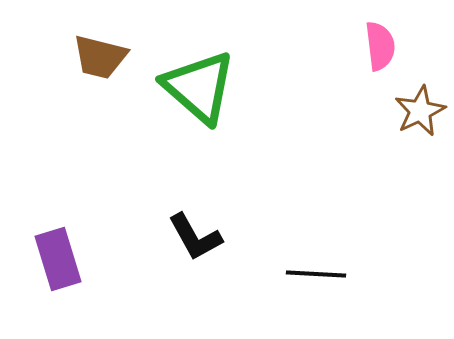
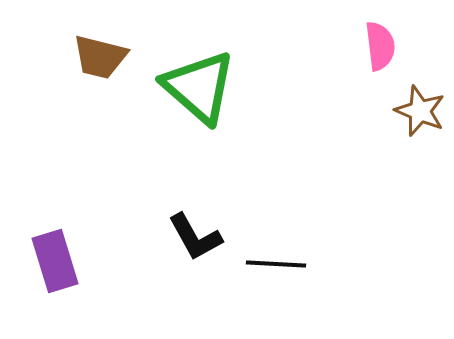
brown star: rotated 24 degrees counterclockwise
purple rectangle: moved 3 px left, 2 px down
black line: moved 40 px left, 10 px up
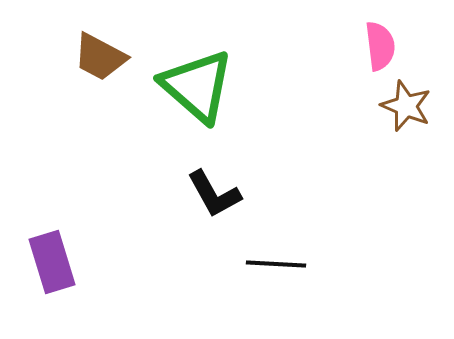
brown trapezoid: rotated 14 degrees clockwise
green triangle: moved 2 px left, 1 px up
brown star: moved 14 px left, 5 px up
black L-shape: moved 19 px right, 43 px up
purple rectangle: moved 3 px left, 1 px down
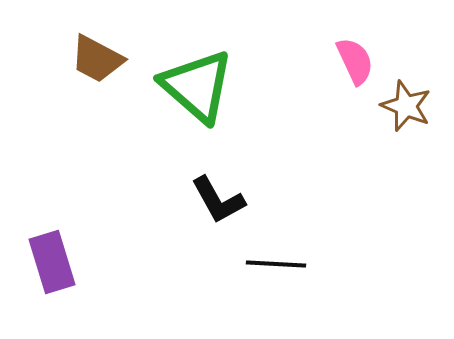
pink semicircle: moved 25 px left, 15 px down; rotated 18 degrees counterclockwise
brown trapezoid: moved 3 px left, 2 px down
black L-shape: moved 4 px right, 6 px down
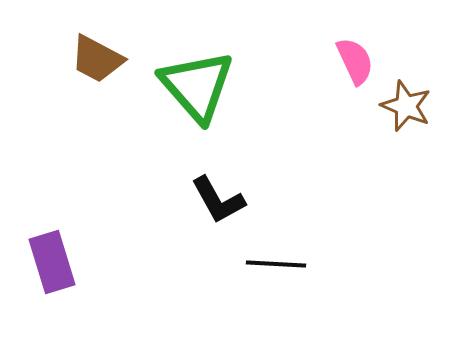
green triangle: rotated 8 degrees clockwise
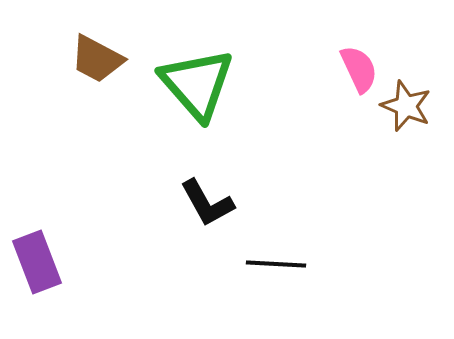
pink semicircle: moved 4 px right, 8 px down
green triangle: moved 2 px up
black L-shape: moved 11 px left, 3 px down
purple rectangle: moved 15 px left; rotated 4 degrees counterclockwise
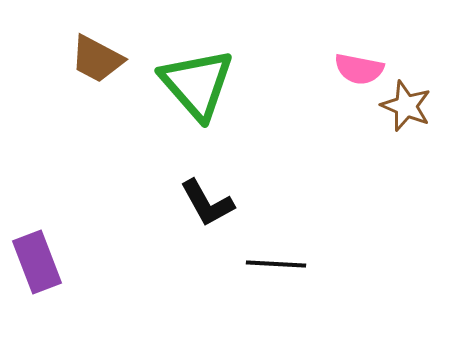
pink semicircle: rotated 126 degrees clockwise
